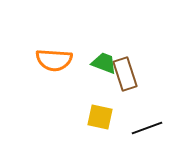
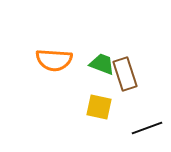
green trapezoid: moved 2 px left, 1 px down
yellow square: moved 1 px left, 10 px up
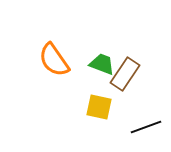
orange semicircle: rotated 51 degrees clockwise
brown rectangle: rotated 52 degrees clockwise
black line: moved 1 px left, 1 px up
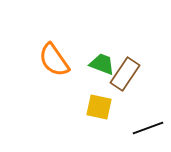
black line: moved 2 px right, 1 px down
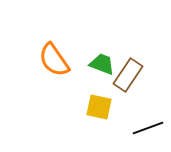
brown rectangle: moved 3 px right, 1 px down
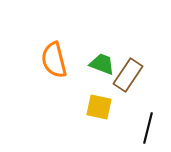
orange semicircle: rotated 21 degrees clockwise
black line: rotated 56 degrees counterclockwise
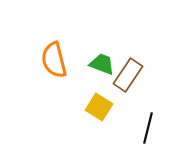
yellow square: rotated 20 degrees clockwise
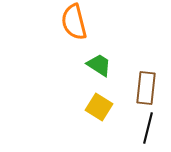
orange semicircle: moved 20 px right, 38 px up
green trapezoid: moved 3 px left, 1 px down; rotated 12 degrees clockwise
brown rectangle: moved 18 px right, 13 px down; rotated 28 degrees counterclockwise
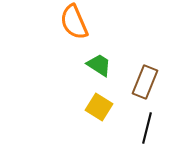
orange semicircle: rotated 9 degrees counterclockwise
brown rectangle: moved 1 px left, 6 px up; rotated 16 degrees clockwise
black line: moved 1 px left
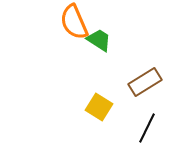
green trapezoid: moved 25 px up
brown rectangle: rotated 36 degrees clockwise
black line: rotated 12 degrees clockwise
